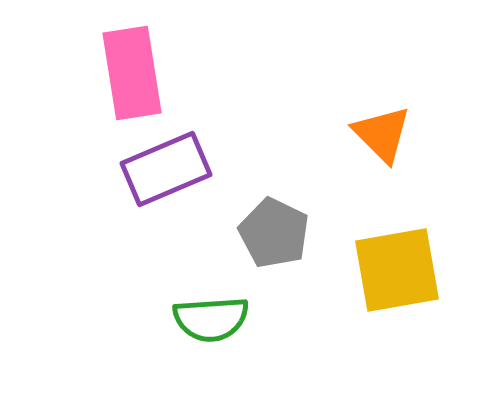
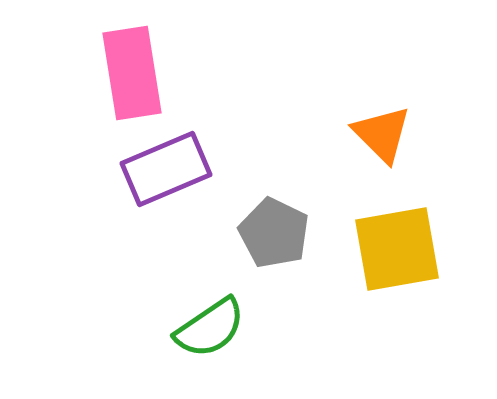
yellow square: moved 21 px up
green semicircle: moved 1 px left, 9 px down; rotated 30 degrees counterclockwise
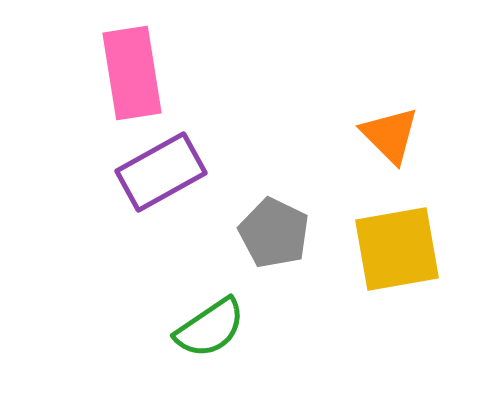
orange triangle: moved 8 px right, 1 px down
purple rectangle: moved 5 px left, 3 px down; rotated 6 degrees counterclockwise
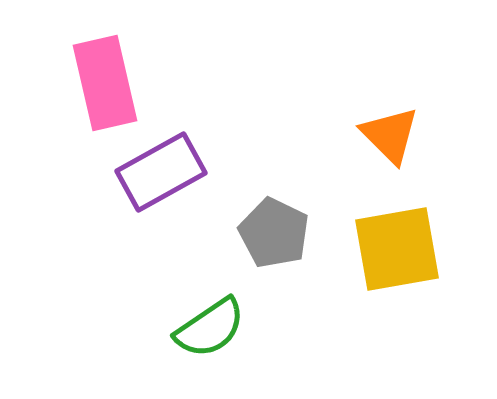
pink rectangle: moved 27 px left, 10 px down; rotated 4 degrees counterclockwise
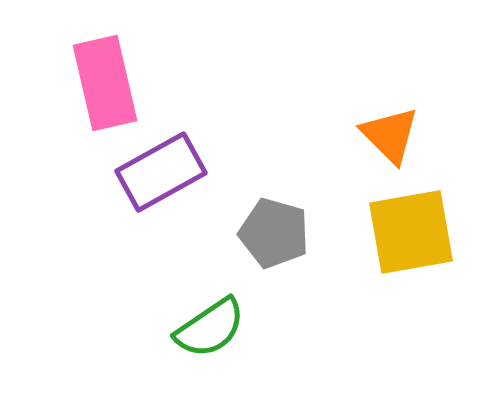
gray pentagon: rotated 10 degrees counterclockwise
yellow square: moved 14 px right, 17 px up
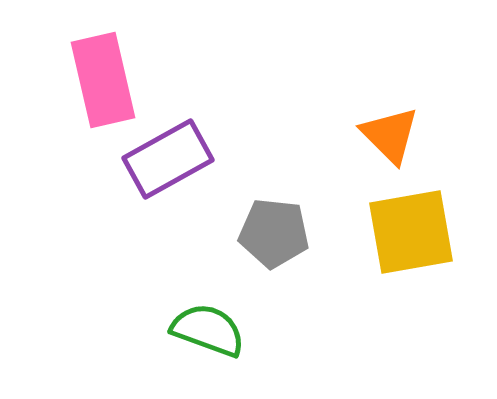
pink rectangle: moved 2 px left, 3 px up
purple rectangle: moved 7 px right, 13 px up
gray pentagon: rotated 10 degrees counterclockwise
green semicircle: moved 2 px left, 2 px down; rotated 126 degrees counterclockwise
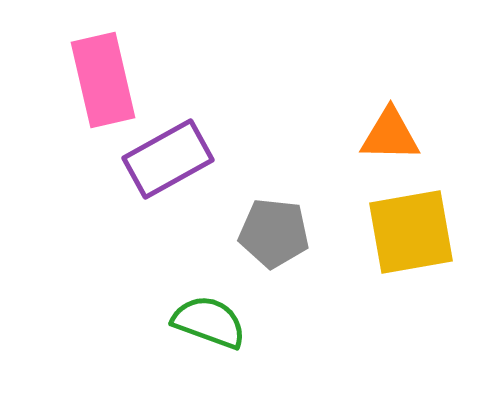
orange triangle: rotated 44 degrees counterclockwise
green semicircle: moved 1 px right, 8 px up
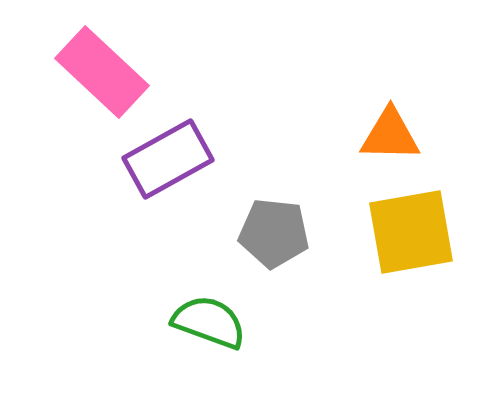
pink rectangle: moved 1 px left, 8 px up; rotated 34 degrees counterclockwise
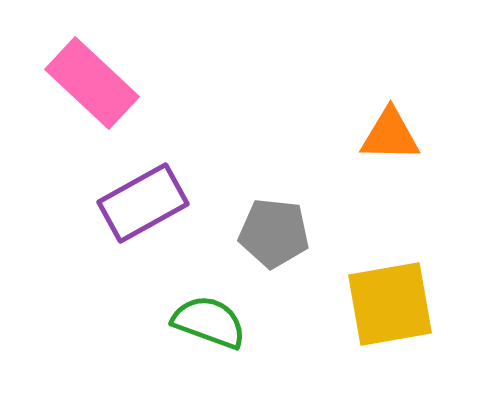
pink rectangle: moved 10 px left, 11 px down
purple rectangle: moved 25 px left, 44 px down
yellow square: moved 21 px left, 72 px down
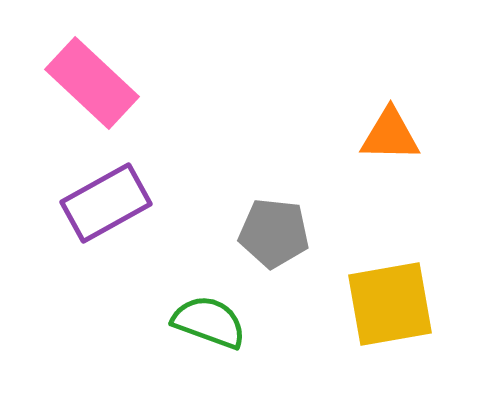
purple rectangle: moved 37 px left
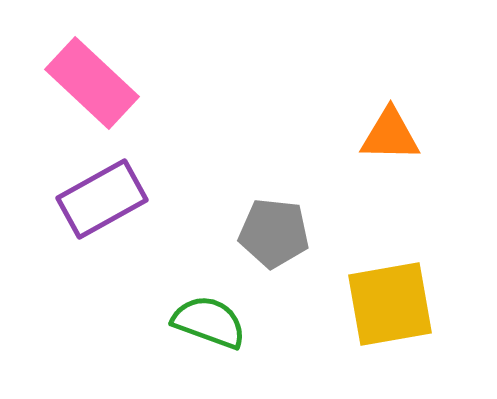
purple rectangle: moved 4 px left, 4 px up
